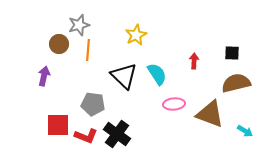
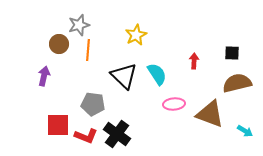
brown semicircle: moved 1 px right
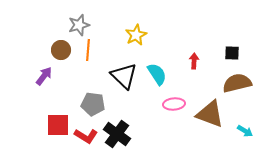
brown circle: moved 2 px right, 6 px down
purple arrow: rotated 24 degrees clockwise
red L-shape: rotated 10 degrees clockwise
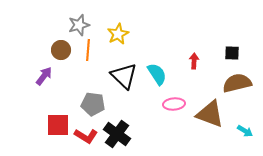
yellow star: moved 18 px left, 1 px up
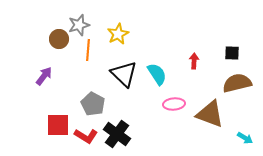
brown circle: moved 2 px left, 11 px up
black triangle: moved 2 px up
gray pentagon: rotated 20 degrees clockwise
cyan arrow: moved 7 px down
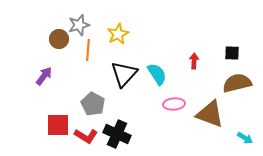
black triangle: rotated 28 degrees clockwise
black cross: rotated 12 degrees counterclockwise
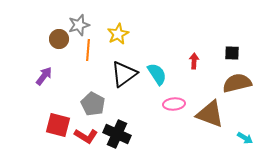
black triangle: rotated 12 degrees clockwise
red square: rotated 15 degrees clockwise
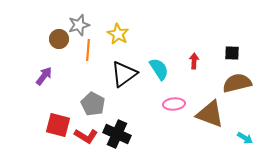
yellow star: rotated 15 degrees counterclockwise
cyan semicircle: moved 2 px right, 5 px up
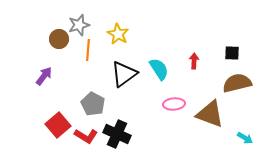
red square: rotated 35 degrees clockwise
